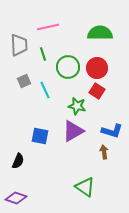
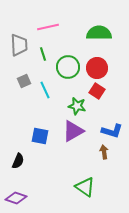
green semicircle: moved 1 px left
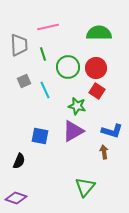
red circle: moved 1 px left
black semicircle: moved 1 px right
green triangle: rotated 35 degrees clockwise
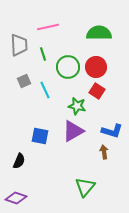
red circle: moved 1 px up
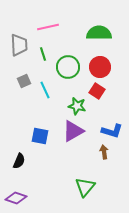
red circle: moved 4 px right
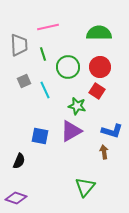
purple triangle: moved 2 px left
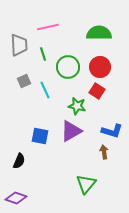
green triangle: moved 1 px right, 3 px up
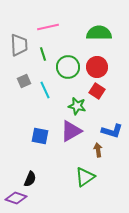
red circle: moved 3 px left
brown arrow: moved 6 px left, 2 px up
black semicircle: moved 11 px right, 18 px down
green triangle: moved 1 px left, 7 px up; rotated 15 degrees clockwise
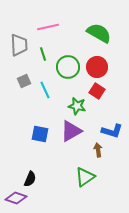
green semicircle: rotated 30 degrees clockwise
blue square: moved 2 px up
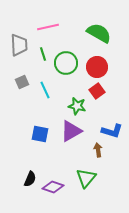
green circle: moved 2 px left, 4 px up
gray square: moved 2 px left, 1 px down
red square: rotated 21 degrees clockwise
green triangle: moved 1 px right, 1 px down; rotated 15 degrees counterclockwise
purple diamond: moved 37 px right, 11 px up
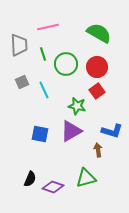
green circle: moved 1 px down
cyan line: moved 1 px left
green triangle: rotated 35 degrees clockwise
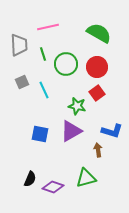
red square: moved 2 px down
